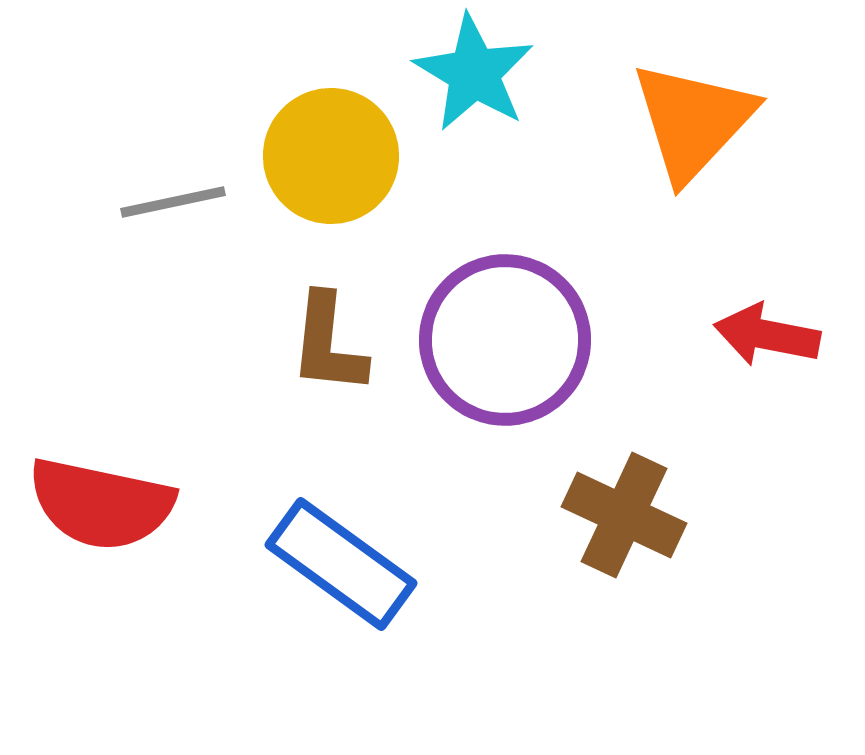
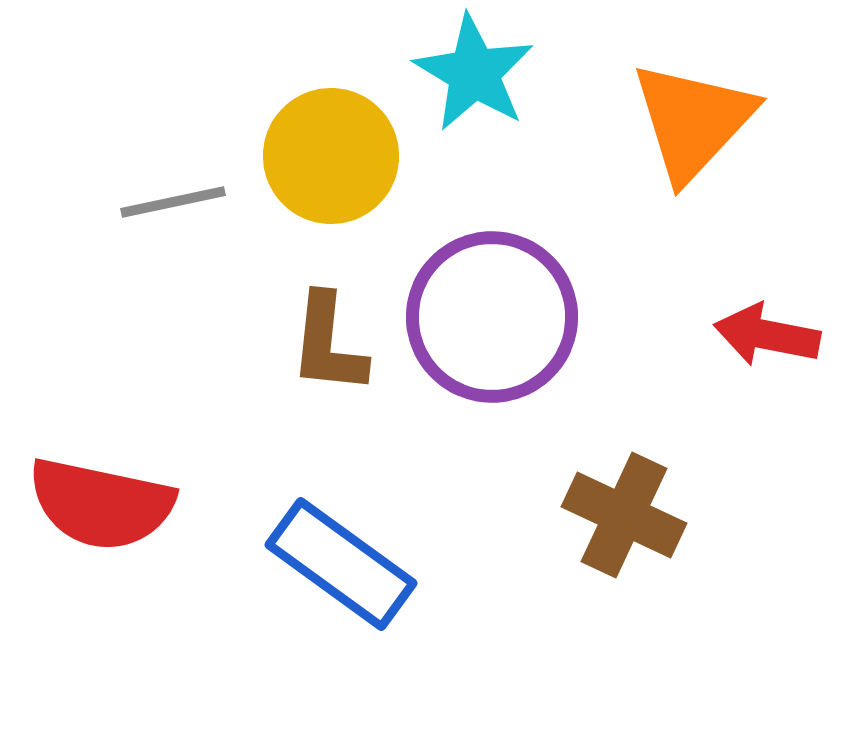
purple circle: moved 13 px left, 23 px up
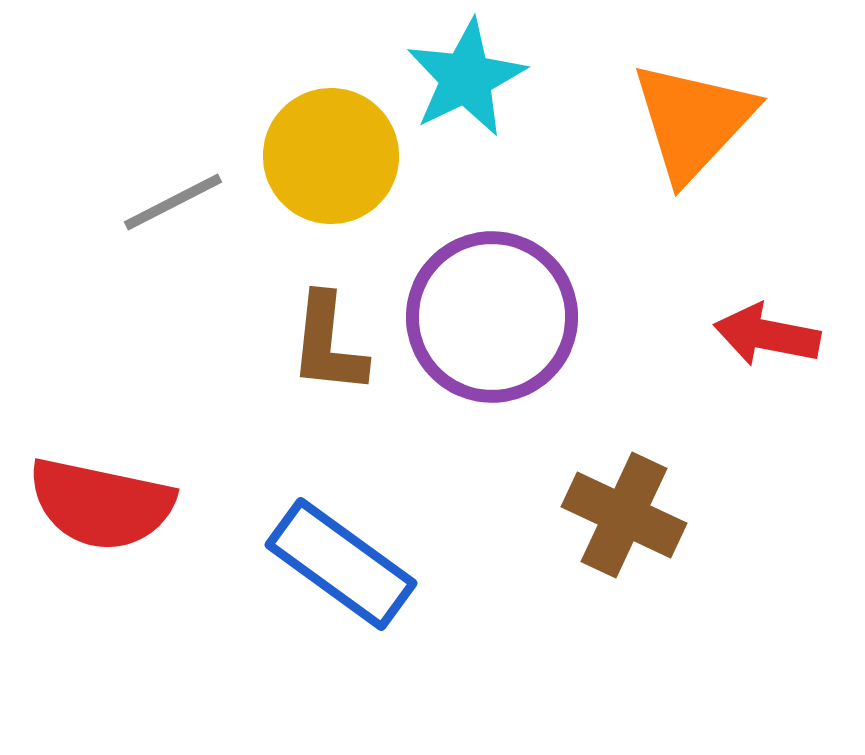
cyan star: moved 8 px left, 5 px down; rotated 15 degrees clockwise
gray line: rotated 15 degrees counterclockwise
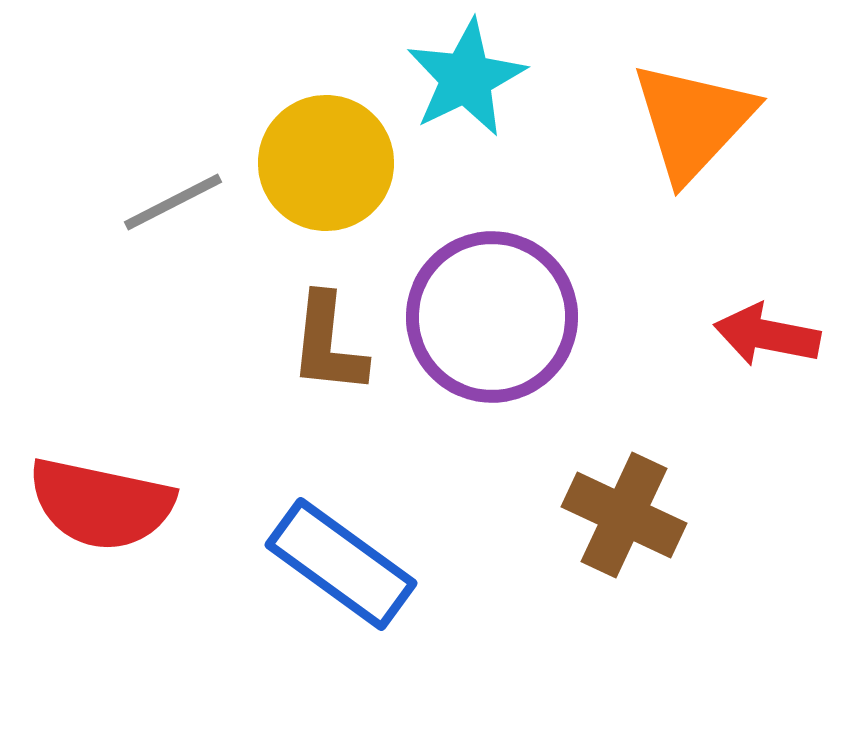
yellow circle: moved 5 px left, 7 px down
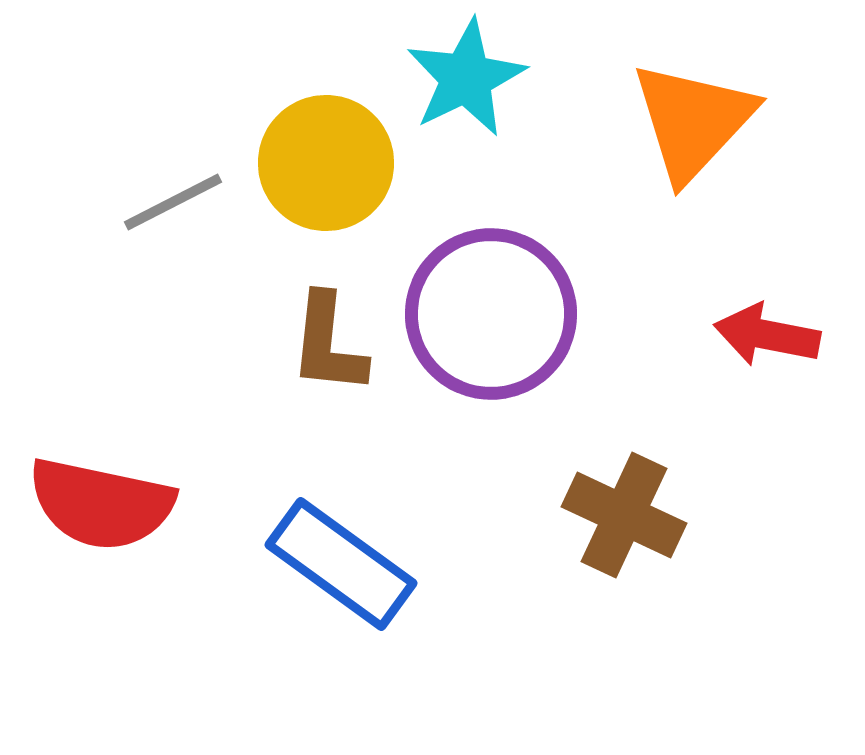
purple circle: moved 1 px left, 3 px up
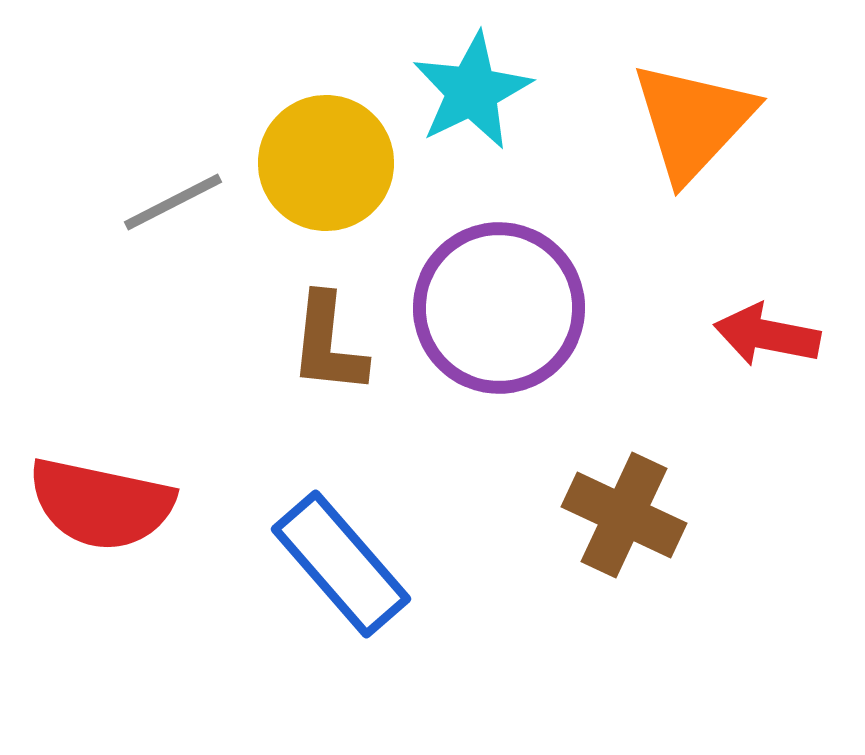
cyan star: moved 6 px right, 13 px down
purple circle: moved 8 px right, 6 px up
blue rectangle: rotated 13 degrees clockwise
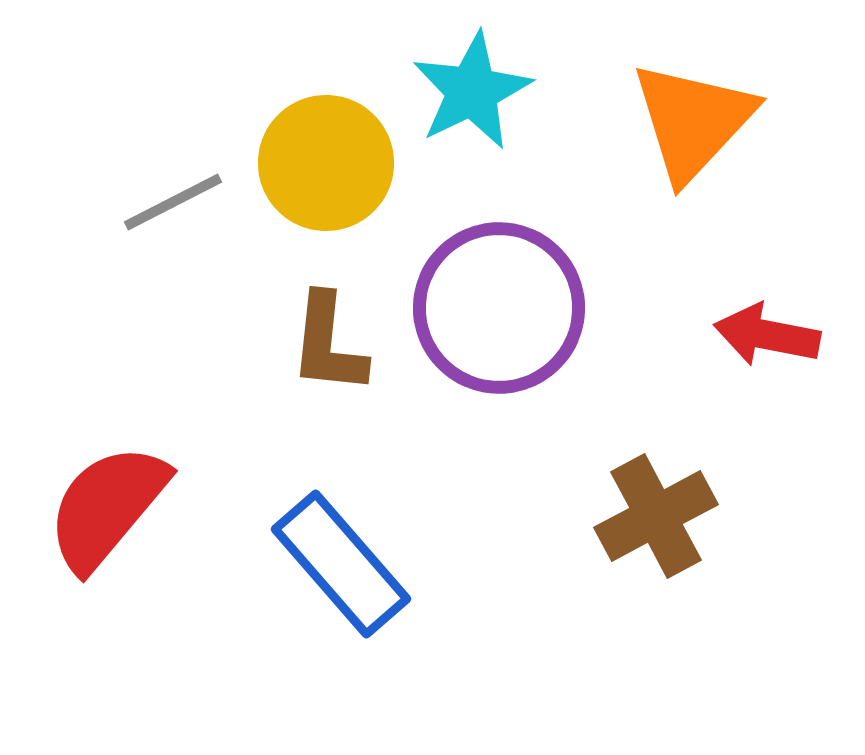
red semicircle: moved 6 px right, 3 px down; rotated 118 degrees clockwise
brown cross: moved 32 px right, 1 px down; rotated 37 degrees clockwise
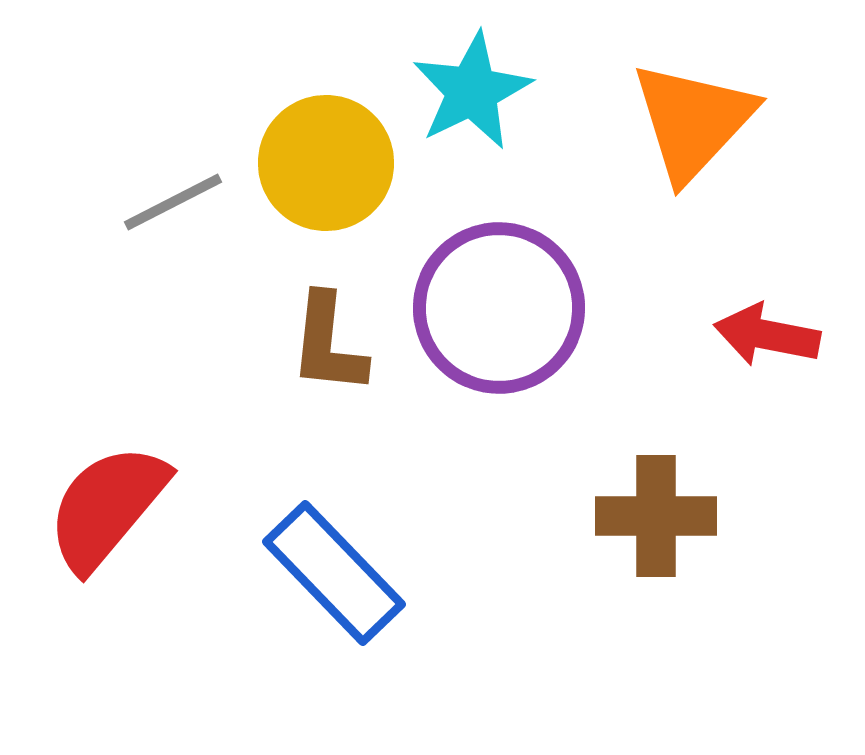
brown cross: rotated 28 degrees clockwise
blue rectangle: moved 7 px left, 9 px down; rotated 3 degrees counterclockwise
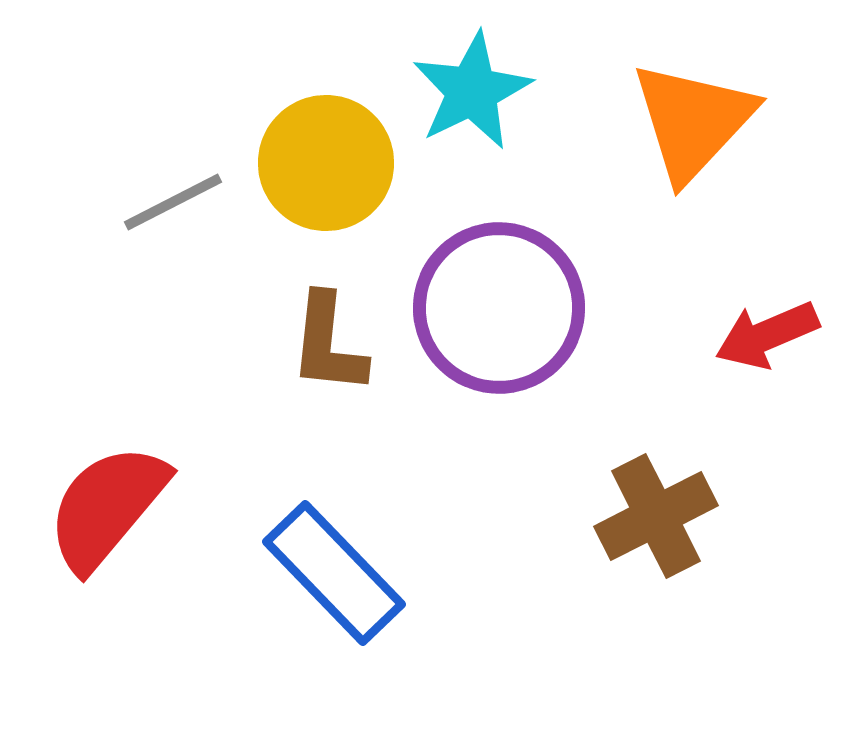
red arrow: rotated 34 degrees counterclockwise
brown cross: rotated 27 degrees counterclockwise
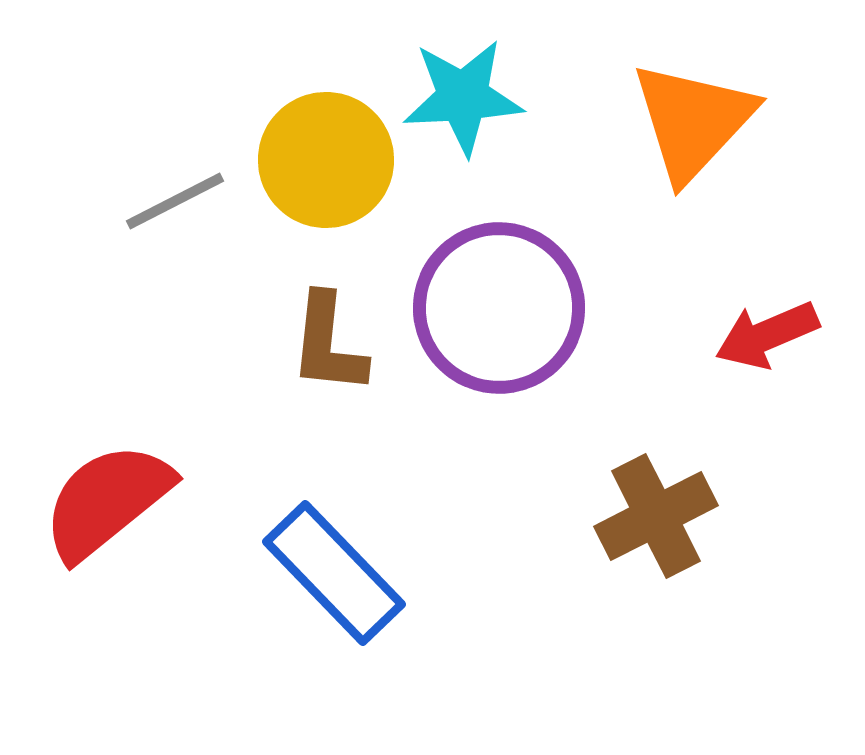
cyan star: moved 9 px left, 6 px down; rotated 23 degrees clockwise
yellow circle: moved 3 px up
gray line: moved 2 px right, 1 px up
red semicircle: moved 6 px up; rotated 11 degrees clockwise
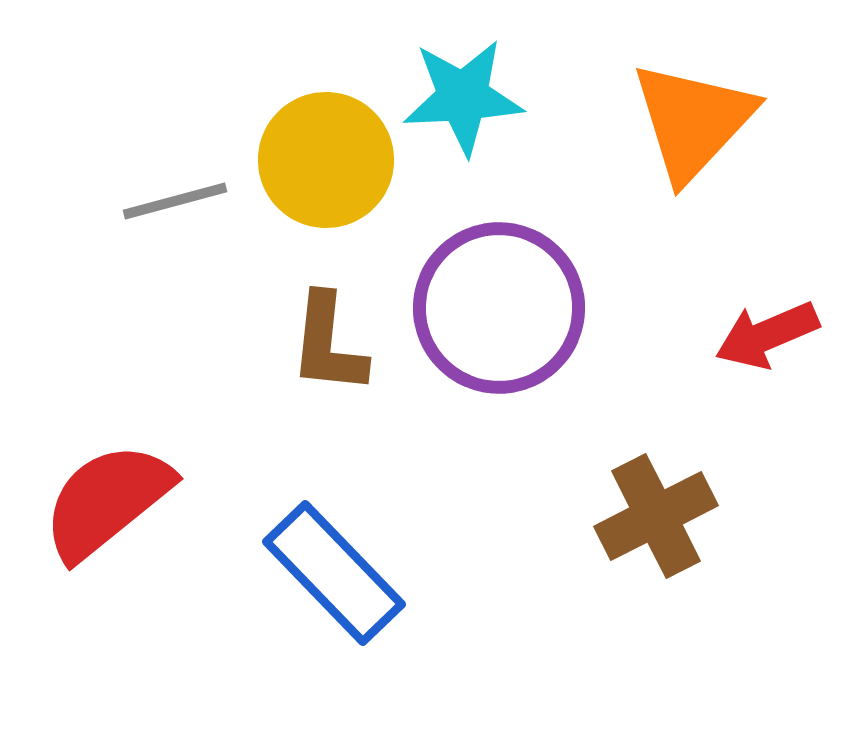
gray line: rotated 12 degrees clockwise
